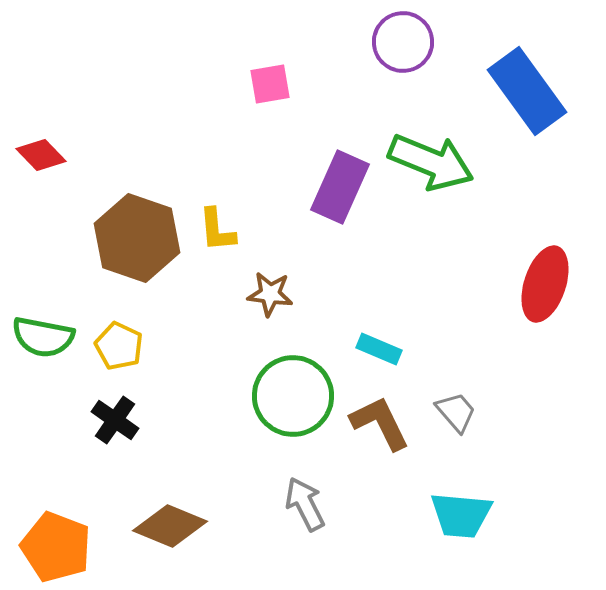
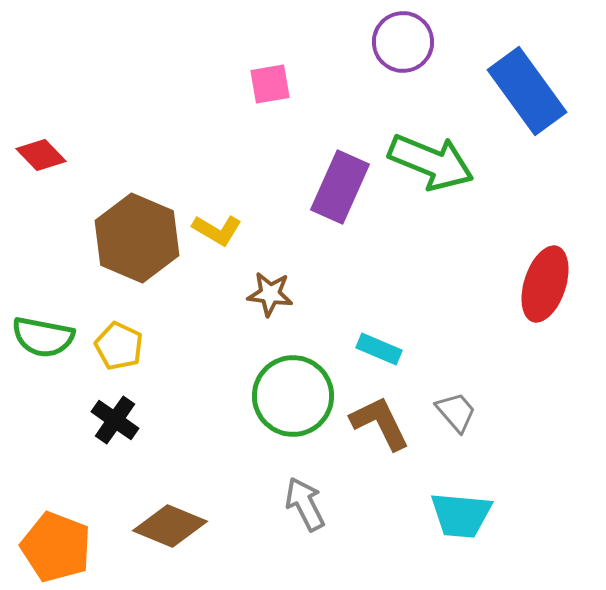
yellow L-shape: rotated 54 degrees counterclockwise
brown hexagon: rotated 4 degrees clockwise
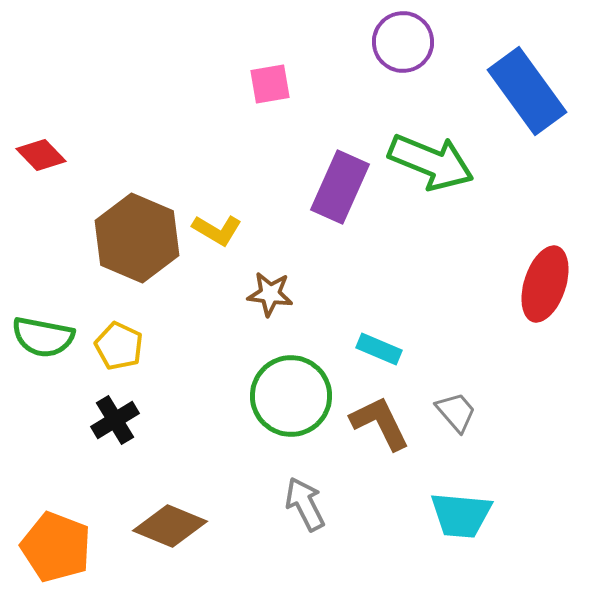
green circle: moved 2 px left
black cross: rotated 24 degrees clockwise
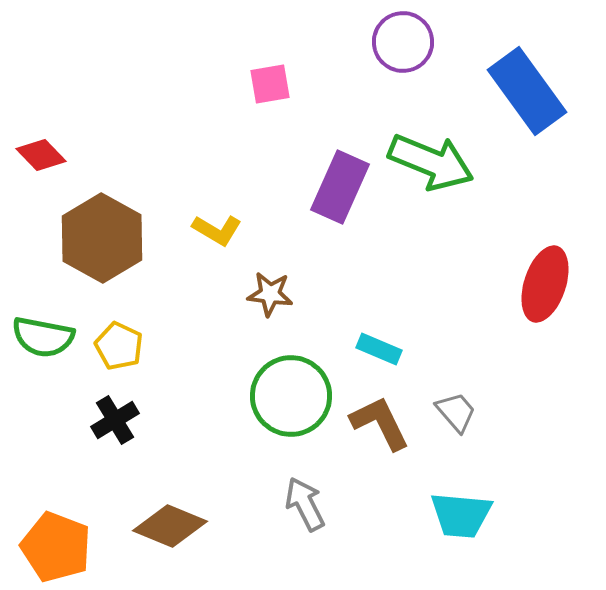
brown hexagon: moved 35 px left; rotated 6 degrees clockwise
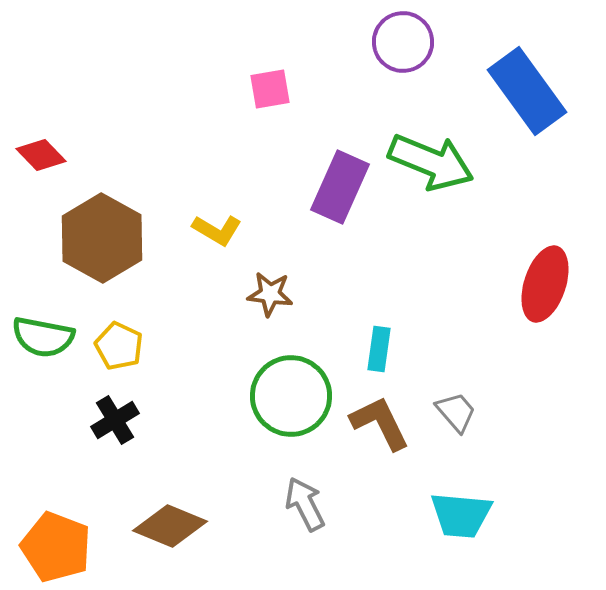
pink square: moved 5 px down
cyan rectangle: rotated 75 degrees clockwise
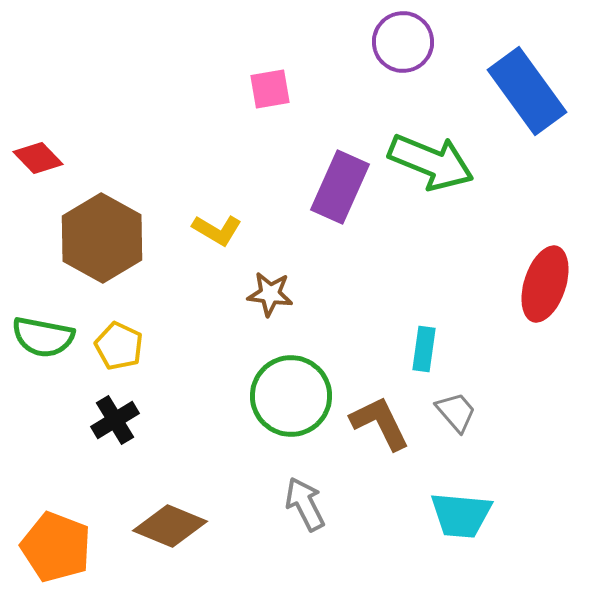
red diamond: moved 3 px left, 3 px down
cyan rectangle: moved 45 px right
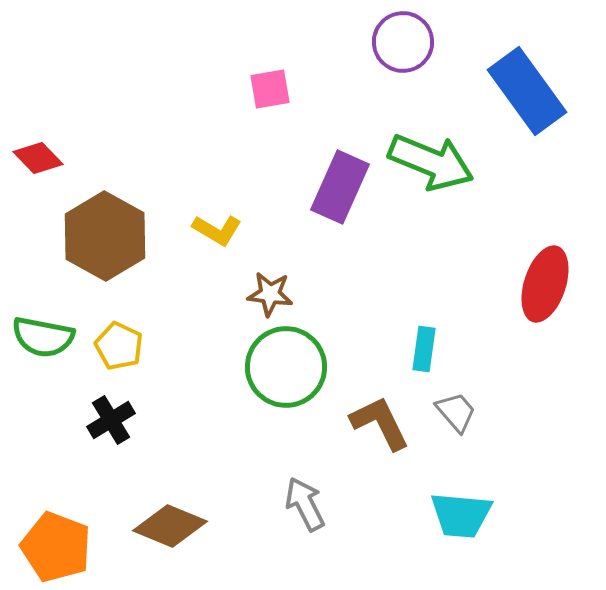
brown hexagon: moved 3 px right, 2 px up
green circle: moved 5 px left, 29 px up
black cross: moved 4 px left
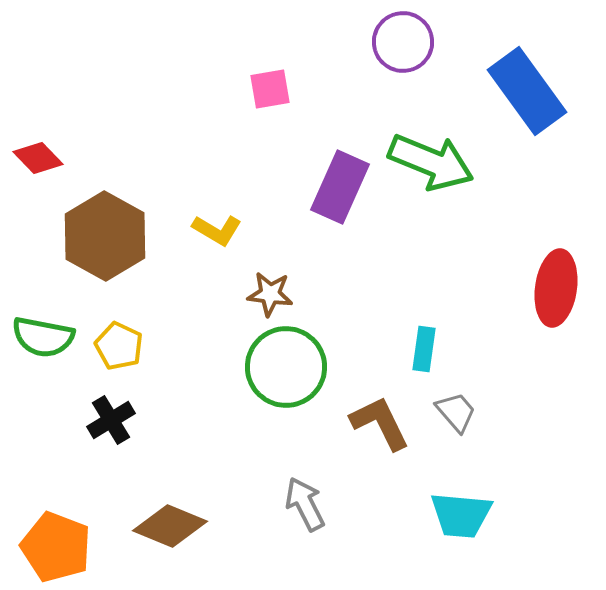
red ellipse: moved 11 px right, 4 px down; rotated 10 degrees counterclockwise
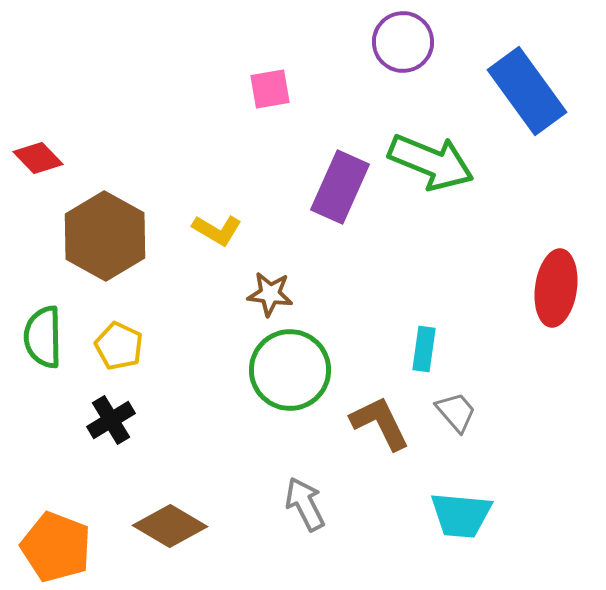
green semicircle: rotated 78 degrees clockwise
green circle: moved 4 px right, 3 px down
brown diamond: rotated 8 degrees clockwise
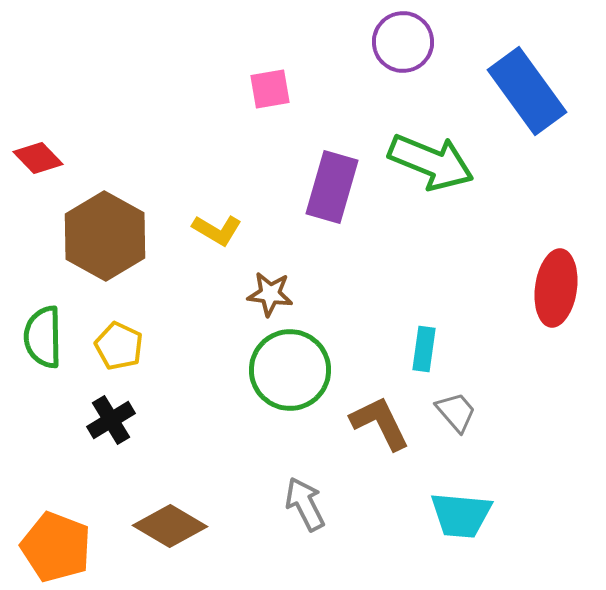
purple rectangle: moved 8 px left; rotated 8 degrees counterclockwise
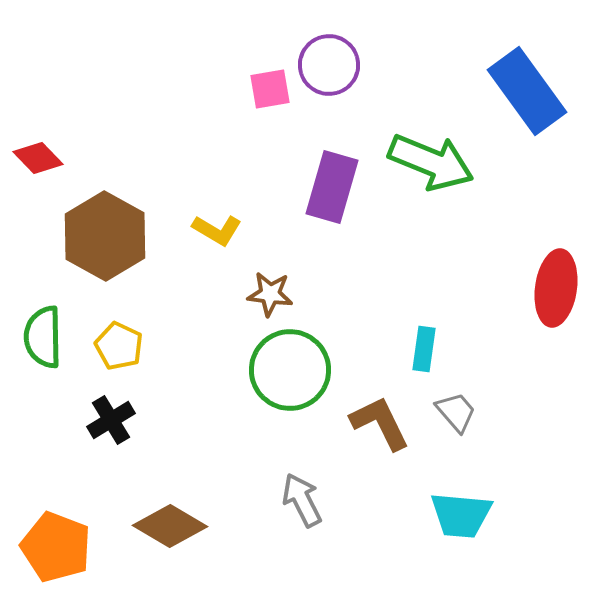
purple circle: moved 74 px left, 23 px down
gray arrow: moved 3 px left, 4 px up
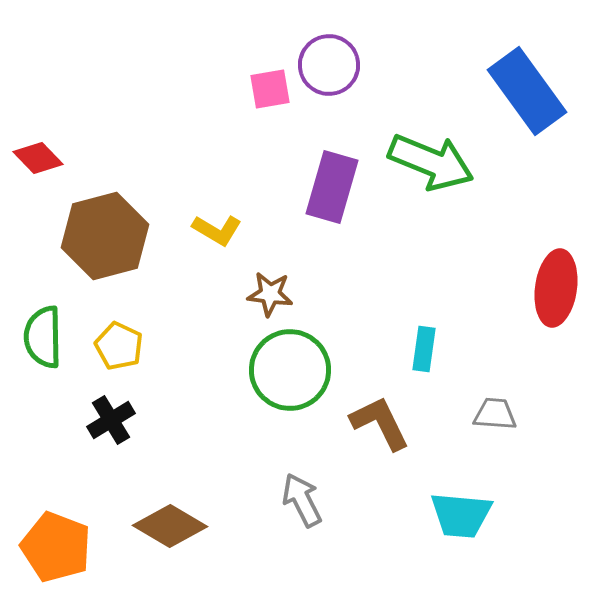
brown hexagon: rotated 16 degrees clockwise
gray trapezoid: moved 39 px right, 2 px down; rotated 45 degrees counterclockwise
